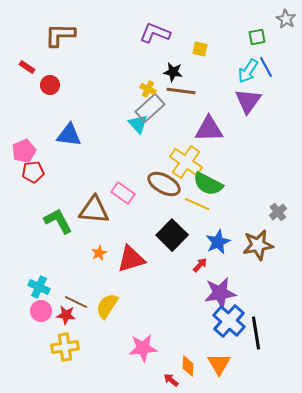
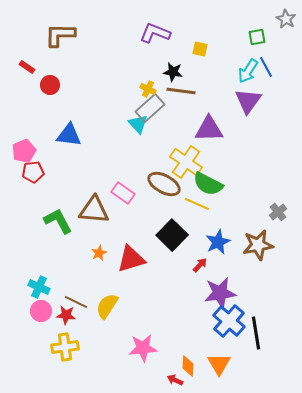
red arrow at (171, 380): moved 4 px right; rotated 14 degrees counterclockwise
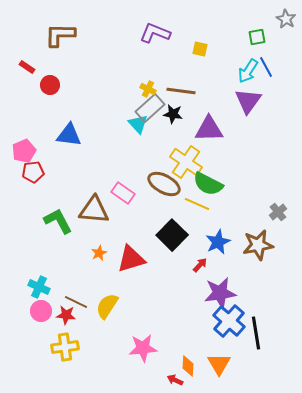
black star at (173, 72): moved 42 px down
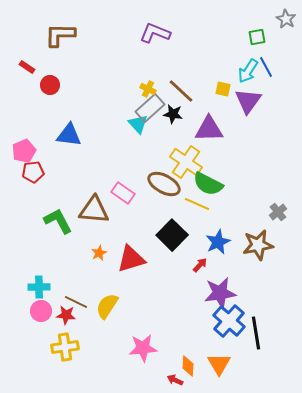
yellow square at (200, 49): moved 23 px right, 40 px down
brown line at (181, 91): rotated 36 degrees clockwise
cyan cross at (39, 287): rotated 25 degrees counterclockwise
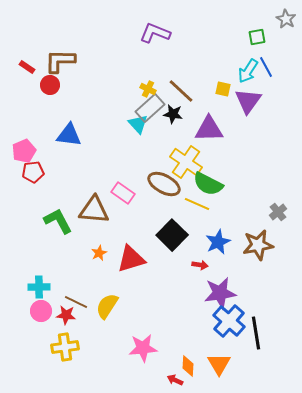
brown L-shape at (60, 35): moved 26 px down
red arrow at (200, 265): rotated 56 degrees clockwise
